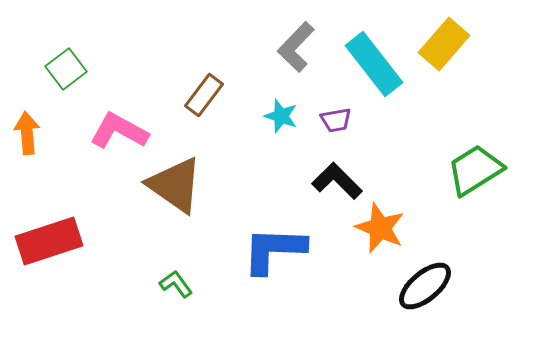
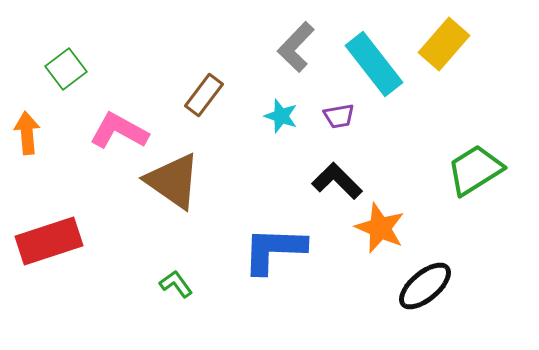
purple trapezoid: moved 3 px right, 4 px up
brown triangle: moved 2 px left, 4 px up
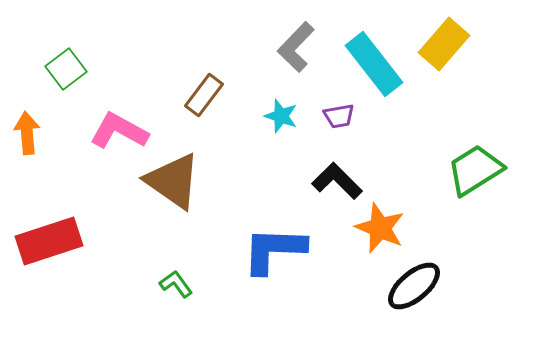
black ellipse: moved 11 px left
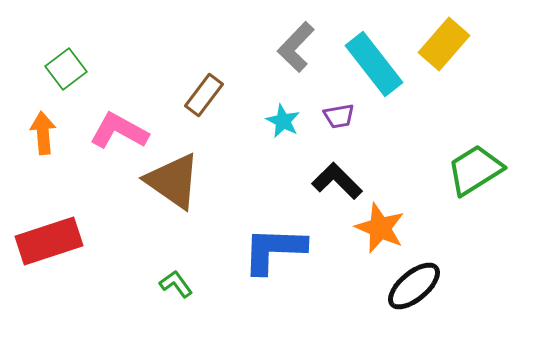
cyan star: moved 2 px right, 5 px down; rotated 8 degrees clockwise
orange arrow: moved 16 px right
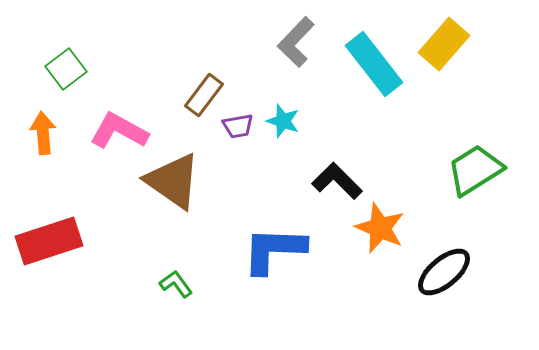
gray L-shape: moved 5 px up
purple trapezoid: moved 101 px left, 10 px down
cyan star: rotated 8 degrees counterclockwise
black ellipse: moved 30 px right, 14 px up
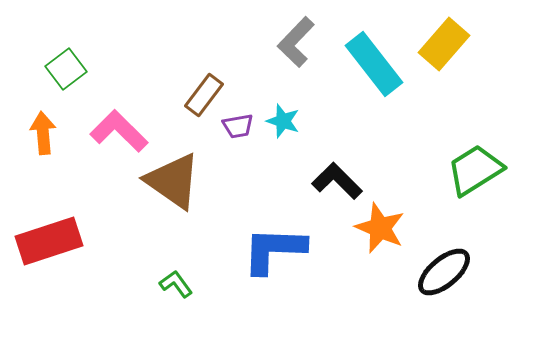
pink L-shape: rotated 16 degrees clockwise
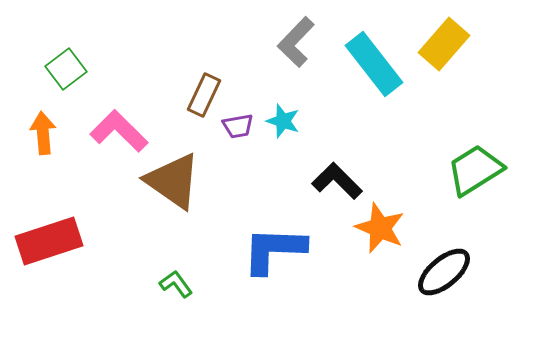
brown rectangle: rotated 12 degrees counterclockwise
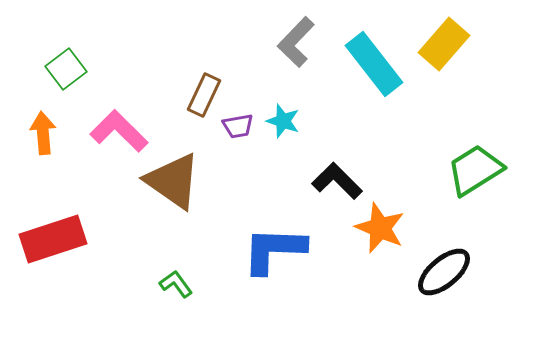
red rectangle: moved 4 px right, 2 px up
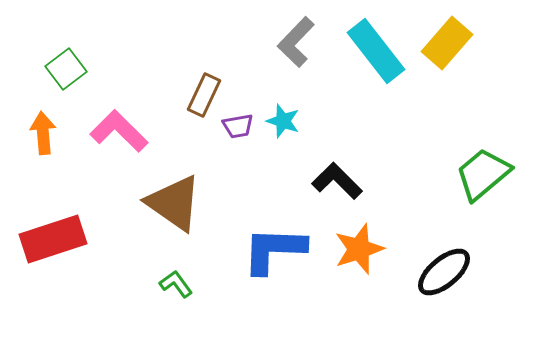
yellow rectangle: moved 3 px right, 1 px up
cyan rectangle: moved 2 px right, 13 px up
green trapezoid: moved 8 px right, 4 px down; rotated 8 degrees counterclockwise
brown triangle: moved 1 px right, 22 px down
orange star: moved 21 px left, 21 px down; rotated 30 degrees clockwise
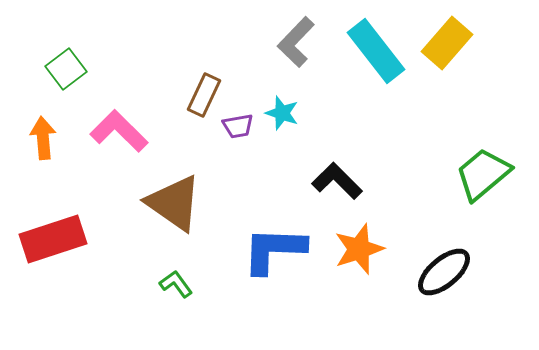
cyan star: moved 1 px left, 8 px up
orange arrow: moved 5 px down
